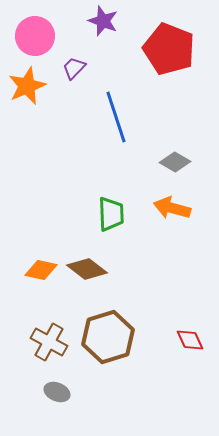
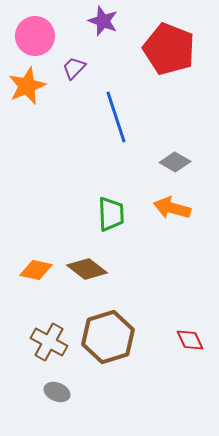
orange diamond: moved 5 px left
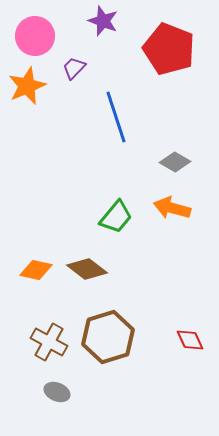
green trapezoid: moved 5 px right, 3 px down; rotated 42 degrees clockwise
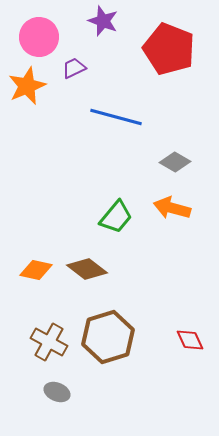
pink circle: moved 4 px right, 1 px down
purple trapezoid: rotated 20 degrees clockwise
blue line: rotated 57 degrees counterclockwise
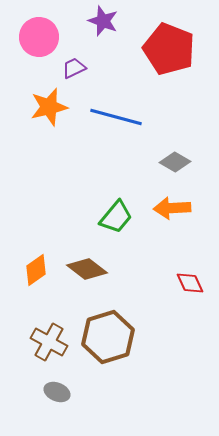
orange star: moved 22 px right, 21 px down; rotated 9 degrees clockwise
orange arrow: rotated 18 degrees counterclockwise
orange diamond: rotated 48 degrees counterclockwise
red diamond: moved 57 px up
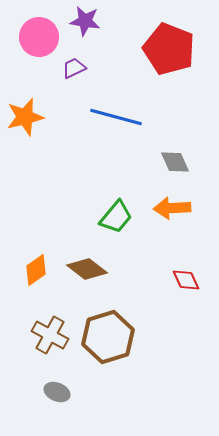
purple star: moved 18 px left; rotated 12 degrees counterclockwise
orange star: moved 24 px left, 10 px down
gray diamond: rotated 36 degrees clockwise
red diamond: moved 4 px left, 3 px up
brown cross: moved 1 px right, 7 px up
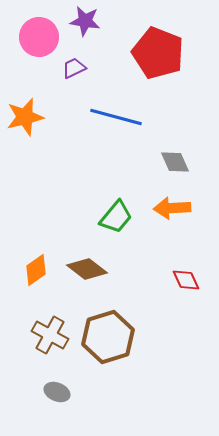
red pentagon: moved 11 px left, 4 px down
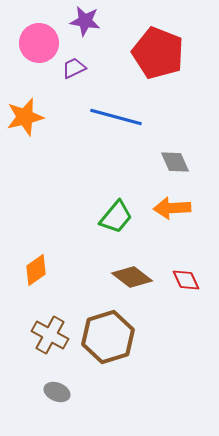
pink circle: moved 6 px down
brown diamond: moved 45 px right, 8 px down
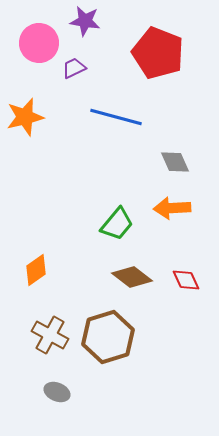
green trapezoid: moved 1 px right, 7 px down
